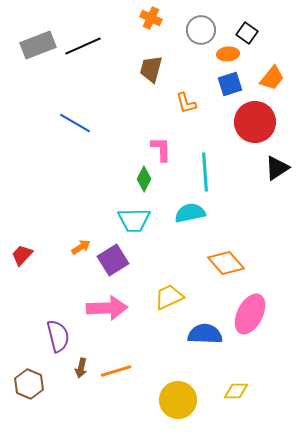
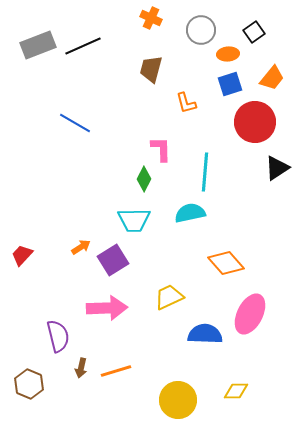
black square: moved 7 px right, 1 px up; rotated 20 degrees clockwise
cyan line: rotated 9 degrees clockwise
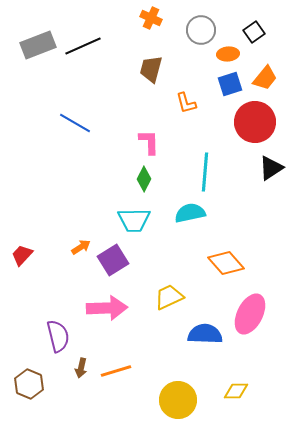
orange trapezoid: moved 7 px left
pink L-shape: moved 12 px left, 7 px up
black triangle: moved 6 px left
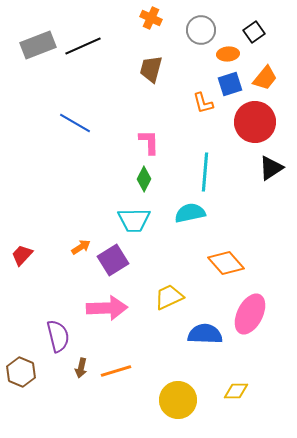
orange L-shape: moved 17 px right
brown hexagon: moved 8 px left, 12 px up
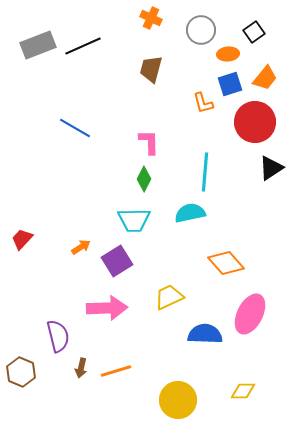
blue line: moved 5 px down
red trapezoid: moved 16 px up
purple square: moved 4 px right, 1 px down
yellow diamond: moved 7 px right
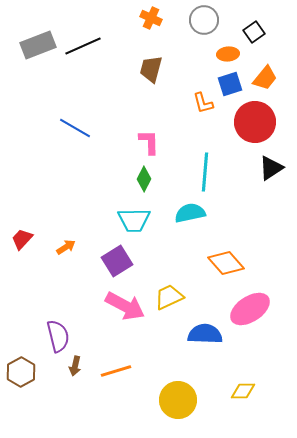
gray circle: moved 3 px right, 10 px up
orange arrow: moved 15 px left
pink arrow: moved 18 px right, 2 px up; rotated 30 degrees clockwise
pink ellipse: moved 5 px up; rotated 30 degrees clockwise
brown arrow: moved 6 px left, 2 px up
brown hexagon: rotated 8 degrees clockwise
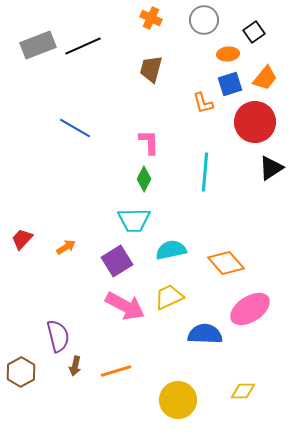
cyan semicircle: moved 19 px left, 37 px down
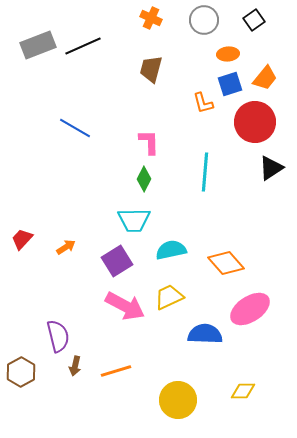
black square: moved 12 px up
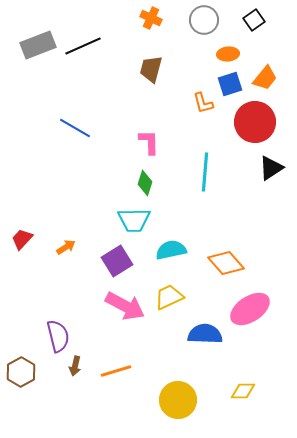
green diamond: moved 1 px right, 4 px down; rotated 10 degrees counterclockwise
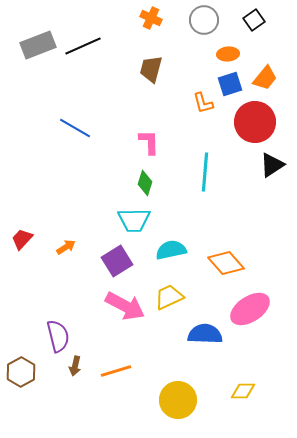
black triangle: moved 1 px right, 3 px up
